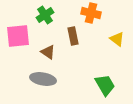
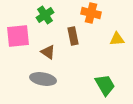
yellow triangle: rotated 42 degrees counterclockwise
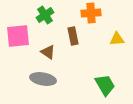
orange cross: rotated 18 degrees counterclockwise
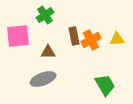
orange cross: moved 27 px down; rotated 24 degrees counterclockwise
brown rectangle: moved 1 px right
brown triangle: rotated 35 degrees counterclockwise
gray ellipse: rotated 30 degrees counterclockwise
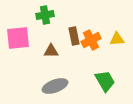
green cross: rotated 24 degrees clockwise
pink square: moved 2 px down
brown triangle: moved 3 px right, 1 px up
gray ellipse: moved 12 px right, 7 px down
green trapezoid: moved 4 px up
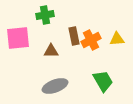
green trapezoid: moved 2 px left
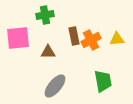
brown triangle: moved 3 px left, 1 px down
green trapezoid: rotated 20 degrees clockwise
gray ellipse: rotated 30 degrees counterclockwise
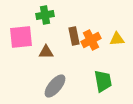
pink square: moved 3 px right, 1 px up
brown triangle: moved 2 px left
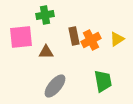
yellow triangle: rotated 28 degrees counterclockwise
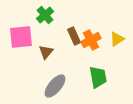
green cross: rotated 30 degrees counterclockwise
brown rectangle: rotated 12 degrees counterclockwise
brown triangle: rotated 49 degrees counterclockwise
green trapezoid: moved 5 px left, 4 px up
